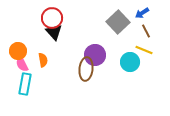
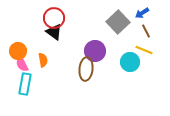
red circle: moved 2 px right
black triangle: rotated 12 degrees counterclockwise
purple circle: moved 4 px up
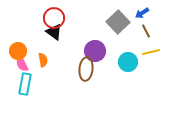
yellow line: moved 7 px right, 2 px down; rotated 36 degrees counterclockwise
cyan circle: moved 2 px left
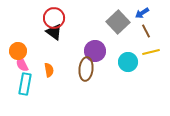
orange semicircle: moved 6 px right, 10 px down
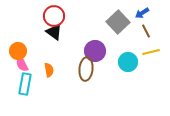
red circle: moved 2 px up
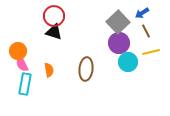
black triangle: rotated 18 degrees counterclockwise
purple circle: moved 24 px right, 8 px up
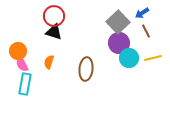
yellow line: moved 2 px right, 6 px down
cyan circle: moved 1 px right, 4 px up
orange semicircle: moved 8 px up; rotated 152 degrees counterclockwise
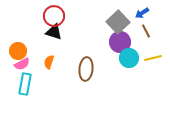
purple circle: moved 1 px right, 1 px up
pink semicircle: rotated 91 degrees counterclockwise
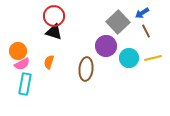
purple circle: moved 14 px left, 4 px down
